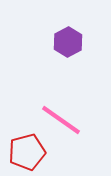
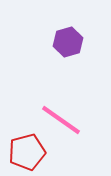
purple hexagon: rotated 12 degrees clockwise
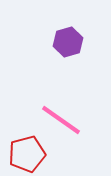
red pentagon: moved 2 px down
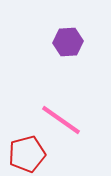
purple hexagon: rotated 12 degrees clockwise
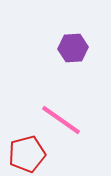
purple hexagon: moved 5 px right, 6 px down
